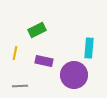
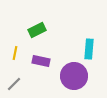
cyan rectangle: moved 1 px down
purple rectangle: moved 3 px left
purple circle: moved 1 px down
gray line: moved 6 px left, 2 px up; rotated 42 degrees counterclockwise
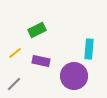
yellow line: rotated 40 degrees clockwise
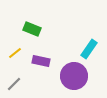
green rectangle: moved 5 px left, 1 px up; rotated 48 degrees clockwise
cyan rectangle: rotated 30 degrees clockwise
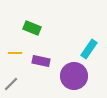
green rectangle: moved 1 px up
yellow line: rotated 40 degrees clockwise
gray line: moved 3 px left
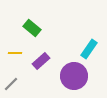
green rectangle: rotated 18 degrees clockwise
purple rectangle: rotated 54 degrees counterclockwise
